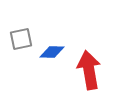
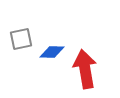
red arrow: moved 4 px left, 1 px up
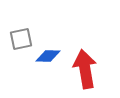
blue diamond: moved 4 px left, 4 px down
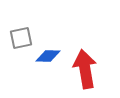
gray square: moved 1 px up
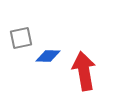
red arrow: moved 1 px left, 2 px down
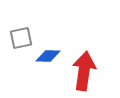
red arrow: rotated 18 degrees clockwise
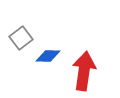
gray square: rotated 25 degrees counterclockwise
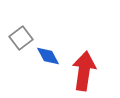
blue diamond: rotated 60 degrees clockwise
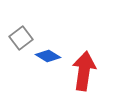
blue diamond: rotated 30 degrees counterclockwise
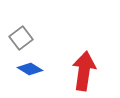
blue diamond: moved 18 px left, 13 px down
